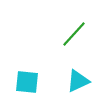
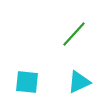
cyan triangle: moved 1 px right, 1 px down
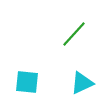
cyan triangle: moved 3 px right, 1 px down
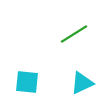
green line: rotated 16 degrees clockwise
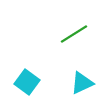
cyan square: rotated 30 degrees clockwise
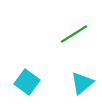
cyan triangle: rotated 15 degrees counterclockwise
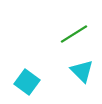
cyan triangle: moved 12 px up; rotated 35 degrees counterclockwise
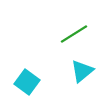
cyan triangle: rotated 35 degrees clockwise
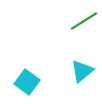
green line: moved 10 px right, 13 px up
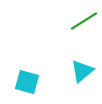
cyan square: rotated 20 degrees counterclockwise
